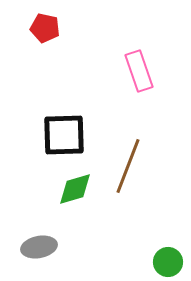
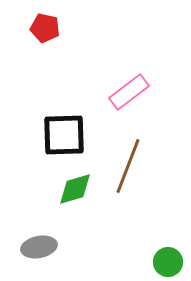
pink rectangle: moved 10 px left, 21 px down; rotated 72 degrees clockwise
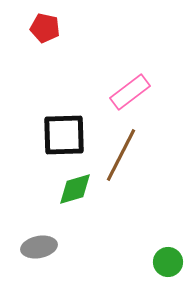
pink rectangle: moved 1 px right
brown line: moved 7 px left, 11 px up; rotated 6 degrees clockwise
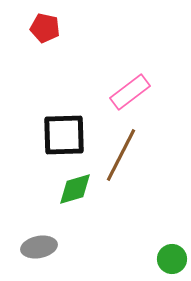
green circle: moved 4 px right, 3 px up
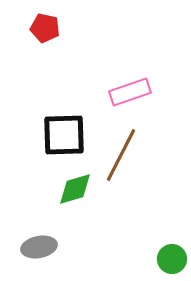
pink rectangle: rotated 18 degrees clockwise
